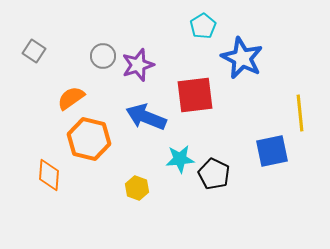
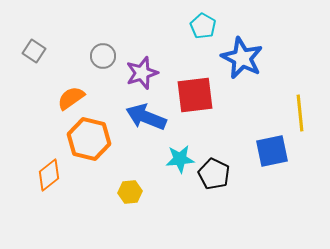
cyan pentagon: rotated 10 degrees counterclockwise
purple star: moved 4 px right, 8 px down
orange diamond: rotated 48 degrees clockwise
yellow hexagon: moved 7 px left, 4 px down; rotated 25 degrees counterclockwise
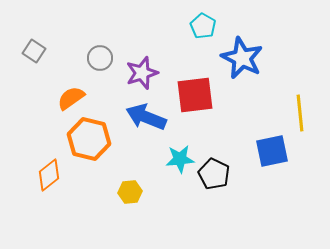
gray circle: moved 3 px left, 2 px down
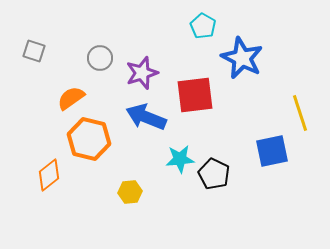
gray square: rotated 15 degrees counterclockwise
yellow line: rotated 12 degrees counterclockwise
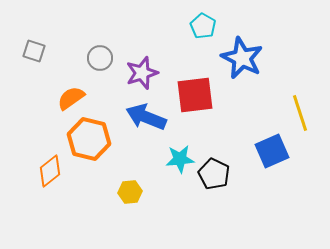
blue square: rotated 12 degrees counterclockwise
orange diamond: moved 1 px right, 4 px up
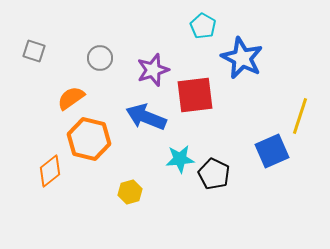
purple star: moved 11 px right, 3 px up
yellow line: moved 3 px down; rotated 36 degrees clockwise
yellow hexagon: rotated 10 degrees counterclockwise
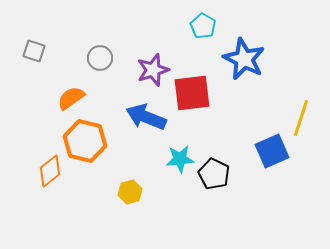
blue star: moved 2 px right, 1 px down
red square: moved 3 px left, 2 px up
yellow line: moved 1 px right, 2 px down
orange hexagon: moved 4 px left, 2 px down
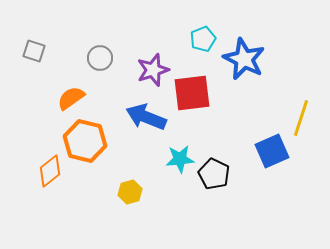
cyan pentagon: moved 13 px down; rotated 20 degrees clockwise
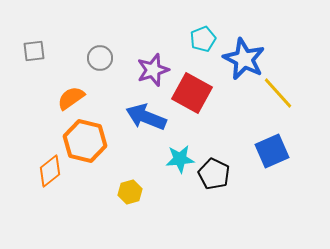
gray square: rotated 25 degrees counterclockwise
red square: rotated 36 degrees clockwise
yellow line: moved 23 px left, 25 px up; rotated 60 degrees counterclockwise
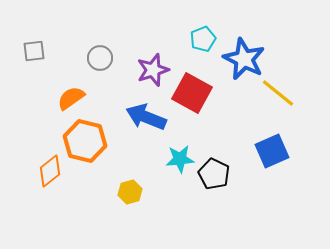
yellow line: rotated 9 degrees counterclockwise
